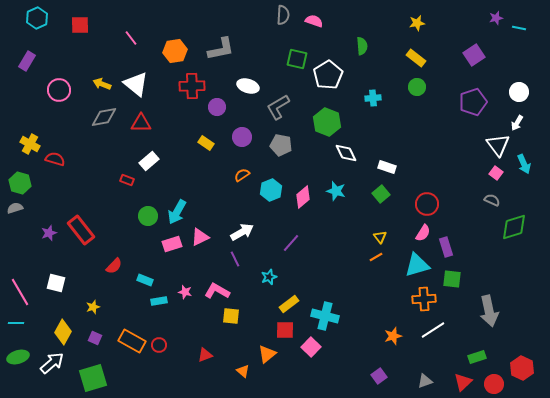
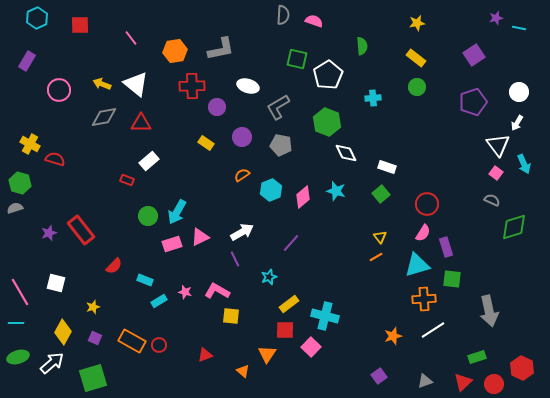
cyan rectangle at (159, 301): rotated 21 degrees counterclockwise
orange triangle at (267, 354): rotated 18 degrees counterclockwise
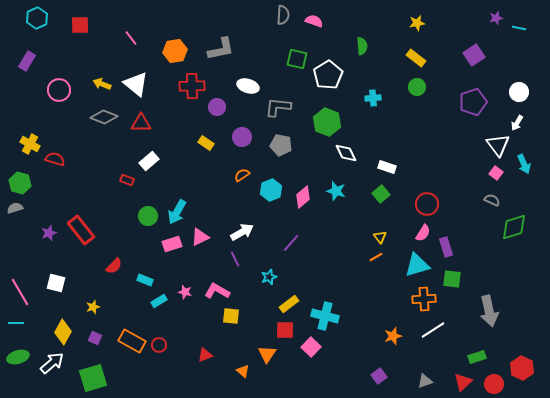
gray L-shape at (278, 107): rotated 36 degrees clockwise
gray diamond at (104, 117): rotated 32 degrees clockwise
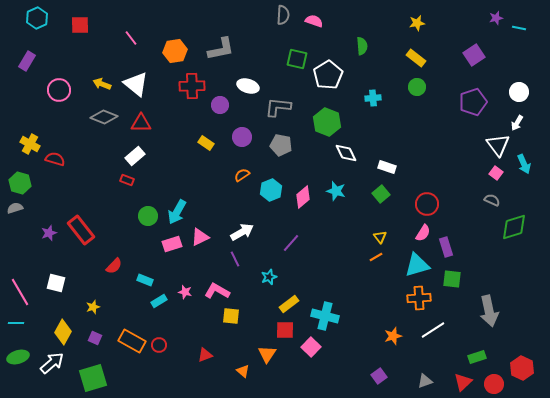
purple circle at (217, 107): moved 3 px right, 2 px up
white rectangle at (149, 161): moved 14 px left, 5 px up
orange cross at (424, 299): moved 5 px left, 1 px up
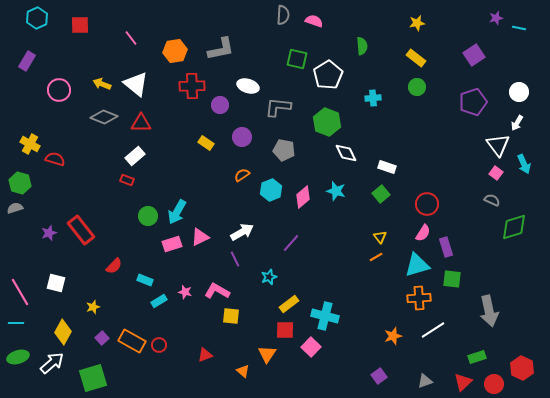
gray pentagon at (281, 145): moved 3 px right, 5 px down
purple square at (95, 338): moved 7 px right; rotated 24 degrees clockwise
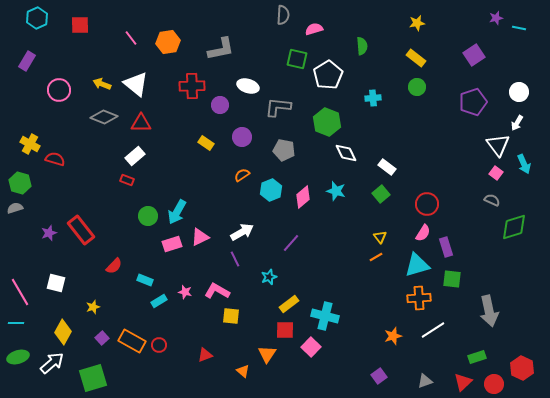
pink semicircle at (314, 21): moved 8 px down; rotated 36 degrees counterclockwise
orange hexagon at (175, 51): moved 7 px left, 9 px up
white rectangle at (387, 167): rotated 18 degrees clockwise
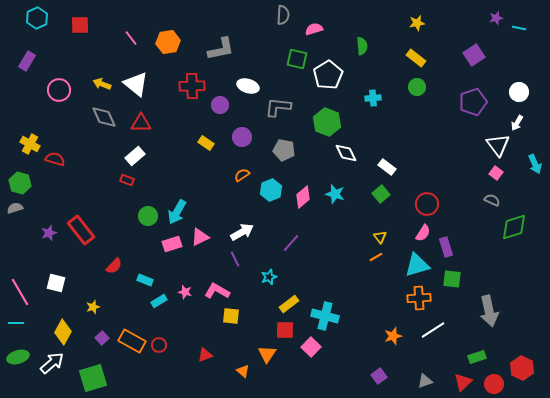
gray diamond at (104, 117): rotated 44 degrees clockwise
cyan arrow at (524, 164): moved 11 px right
cyan star at (336, 191): moved 1 px left, 3 px down
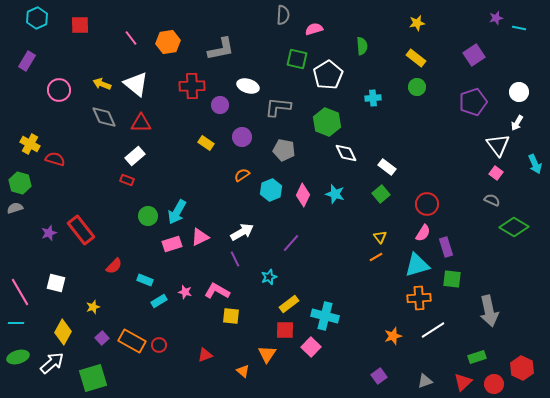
pink diamond at (303, 197): moved 2 px up; rotated 25 degrees counterclockwise
green diamond at (514, 227): rotated 48 degrees clockwise
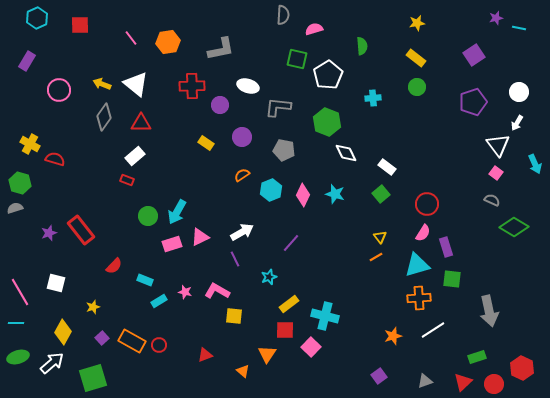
gray diamond at (104, 117): rotated 60 degrees clockwise
yellow square at (231, 316): moved 3 px right
